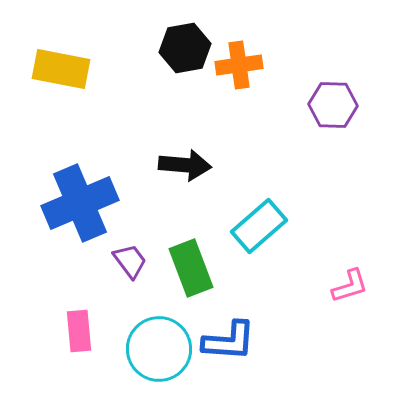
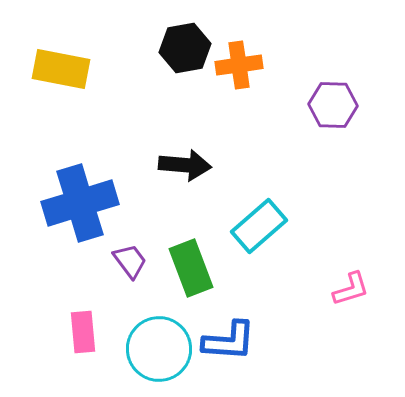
blue cross: rotated 6 degrees clockwise
pink L-shape: moved 1 px right, 3 px down
pink rectangle: moved 4 px right, 1 px down
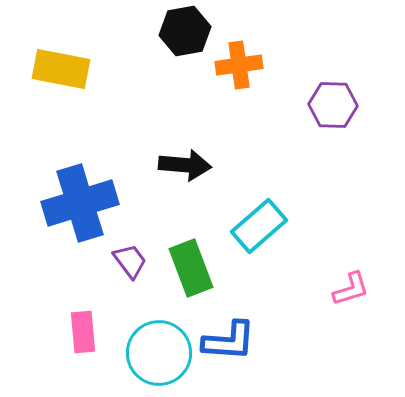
black hexagon: moved 17 px up
cyan circle: moved 4 px down
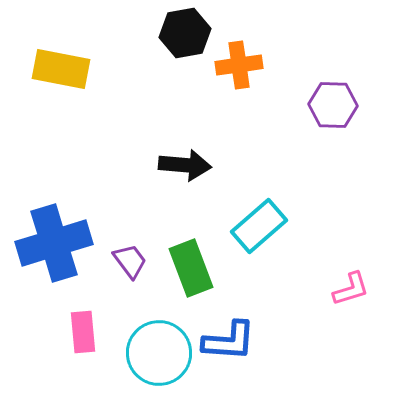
black hexagon: moved 2 px down
blue cross: moved 26 px left, 40 px down
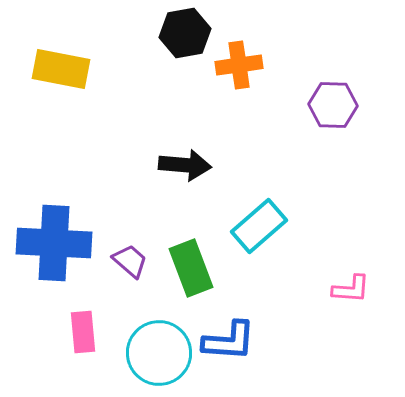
blue cross: rotated 20 degrees clockwise
purple trapezoid: rotated 12 degrees counterclockwise
pink L-shape: rotated 21 degrees clockwise
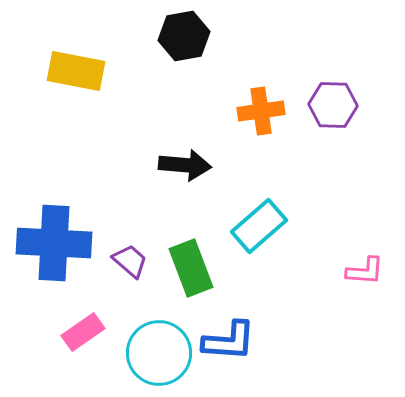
black hexagon: moved 1 px left, 3 px down
orange cross: moved 22 px right, 46 px down
yellow rectangle: moved 15 px right, 2 px down
pink L-shape: moved 14 px right, 18 px up
pink rectangle: rotated 60 degrees clockwise
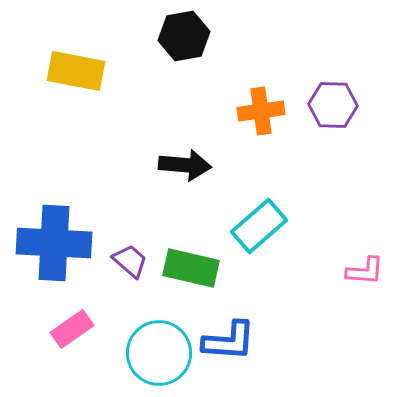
green rectangle: rotated 56 degrees counterclockwise
pink rectangle: moved 11 px left, 3 px up
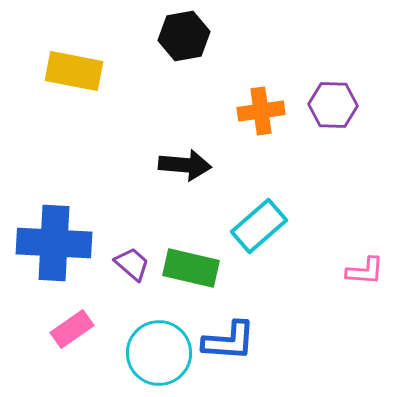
yellow rectangle: moved 2 px left
purple trapezoid: moved 2 px right, 3 px down
